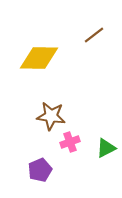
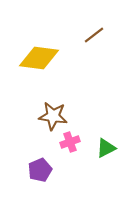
yellow diamond: rotated 6 degrees clockwise
brown star: moved 2 px right
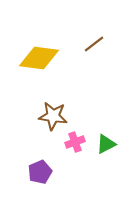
brown line: moved 9 px down
pink cross: moved 5 px right
green triangle: moved 4 px up
purple pentagon: moved 2 px down
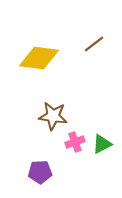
green triangle: moved 4 px left
purple pentagon: rotated 20 degrees clockwise
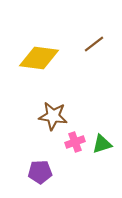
green triangle: rotated 10 degrees clockwise
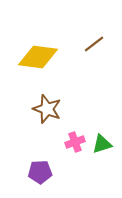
yellow diamond: moved 1 px left, 1 px up
brown star: moved 6 px left, 7 px up; rotated 12 degrees clockwise
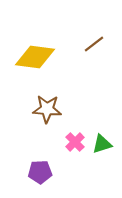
yellow diamond: moved 3 px left
brown star: rotated 16 degrees counterclockwise
pink cross: rotated 24 degrees counterclockwise
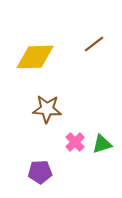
yellow diamond: rotated 9 degrees counterclockwise
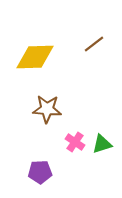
pink cross: rotated 12 degrees counterclockwise
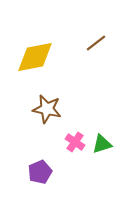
brown line: moved 2 px right, 1 px up
yellow diamond: rotated 9 degrees counterclockwise
brown star: rotated 8 degrees clockwise
purple pentagon: rotated 20 degrees counterclockwise
